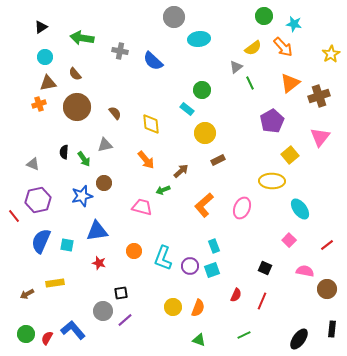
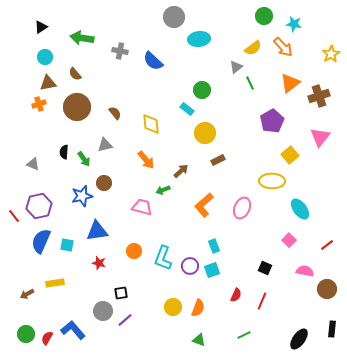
purple hexagon at (38, 200): moved 1 px right, 6 px down
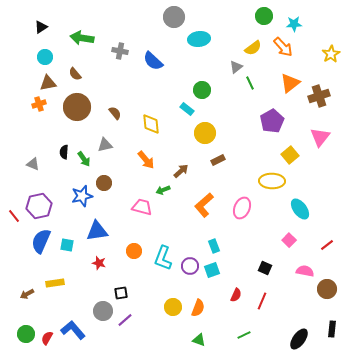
cyan star at (294, 24): rotated 14 degrees counterclockwise
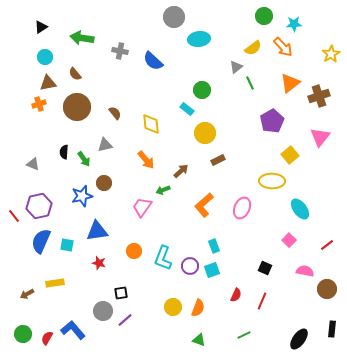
pink trapezoid at (142, 207): rotated 70 degrees counterclockwise
green circle at (26, 334): moved 3 px left
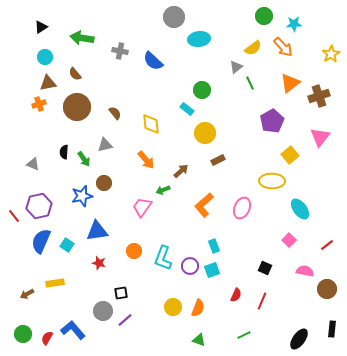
cyan square at (67, 245): rotated 24 degrees clockwise
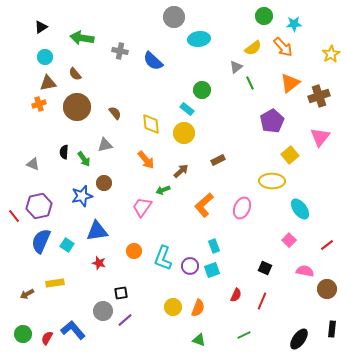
yellow circle at (205, 133): moved 21 px left
